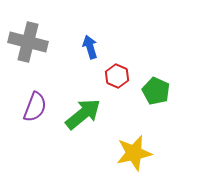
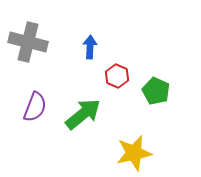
blue arrow: rotated 20 degrees clockwise
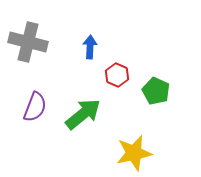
red hexagon: moved 1 px up
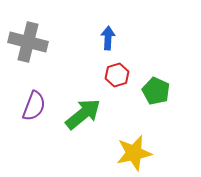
blue arrow: moved 18 px right, 9 px up
red hexagon: rotated 20 degrees clockwise
purple semicircle: moved 1 px left, 1 px up
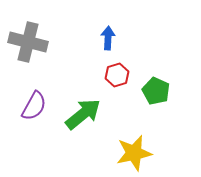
purple semicircle: rotated 8 degrees clockwise
